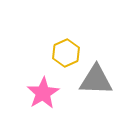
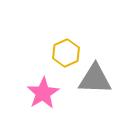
gray triangle: moved 1 px left, 1 px up
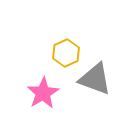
gray triangle: rotated 18 degrees clockwise
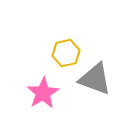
yellow hexagon: rotated 12 degrees clockwise
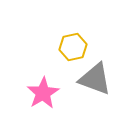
yellow hexagon: moved 7 px right, 6 px up
